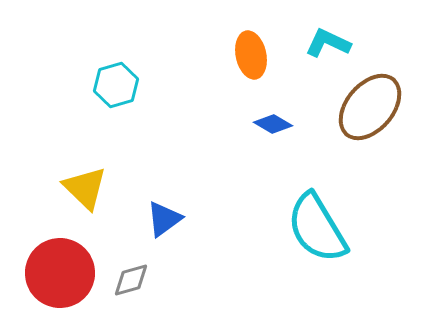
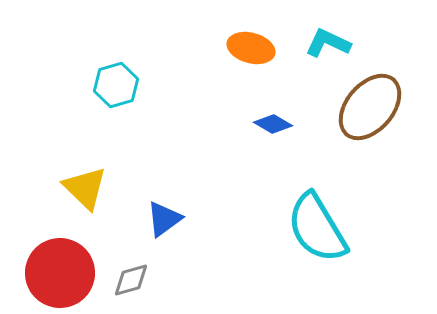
orange ellipse: moved 7 px up; rotated 63 degrees counterclockwise
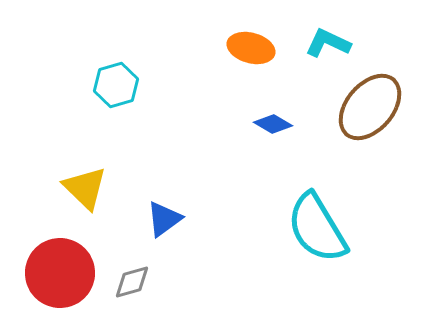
gray diamond: moved 1 px right, 2 px down
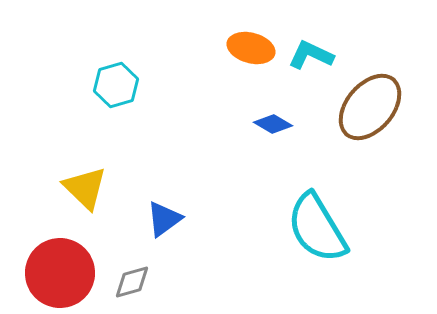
cyan L-shape: moved 17 px left, 12 px down
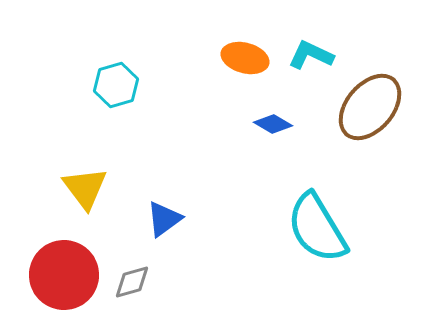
orange ellipse: moved 6 px left, 10 px down
yellow triangle: rotated 9 degrees clockwise
red circle: moved 4 px right, 2 px down
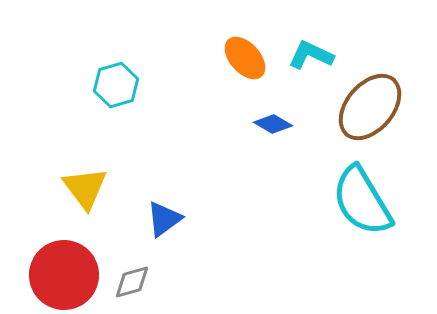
orange ellipse: rotated 33 degrees clockwise
cyan semicircle: moved 45 px right, 27 px up
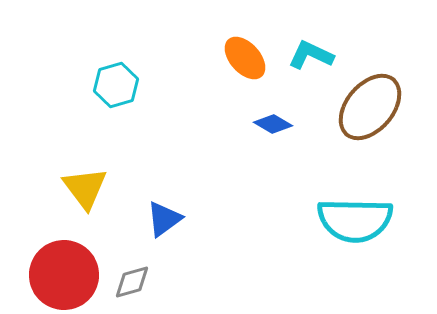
cyan semicircle: moved 7 px left, 19 px down; rotated 58 degrees counterclockwise
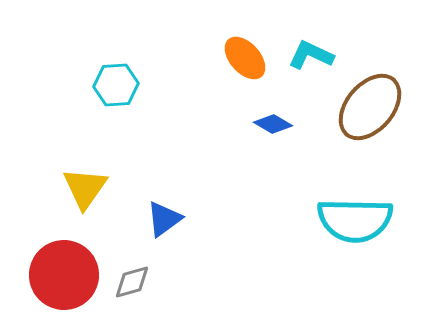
cyan hexagon: rotated 12 degrees clockwise
yellow triangle: rotated 12 degrees clockwise
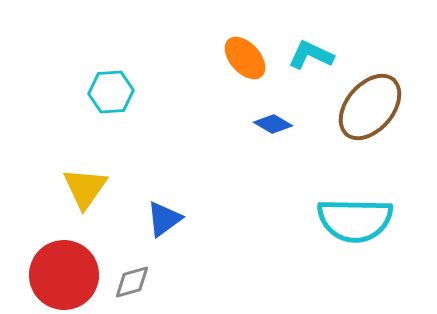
cyan hexagon: moved 5 px left, 7 px down
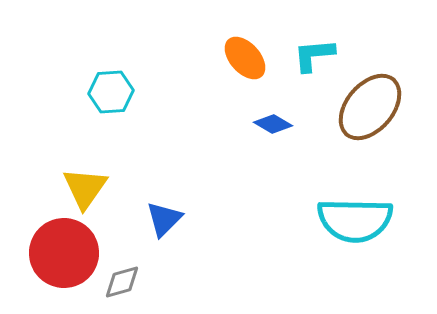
cyan L-shape: moved 3 px right; rotated 30 degrees counterclockwise
blue triangle: rotated 9 degrees counterclockwise
red circle: moved 22 px up
gray diamond: moved 10 px left
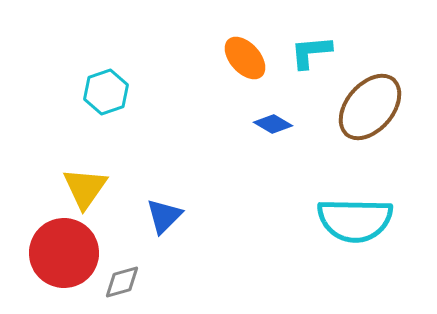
cyan L-shape: moved 3 px left, 3 px up
cyan hexagon: moved 5 px left; rotated 15 degrees counterclockwise
blue triangle: moved 3 px up
